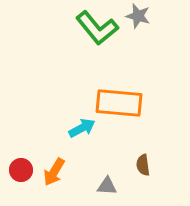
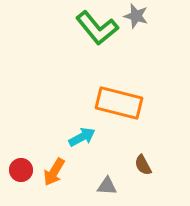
gray star: moved 2 px left
orange rectangle: rotated 9 degrees clockwise
cyan arrow: moved 9 px down
brown semicircle: rotated 20 degrees counterclockwise
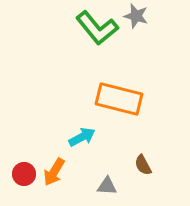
orange rectangle: moved 4 px up
red circle: moved 3 px right, 4 px down
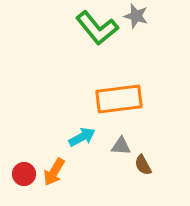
orange rectangle: rotated 21 degrees counterclockwise
gray triangle: moved 14 px right, 40 px up
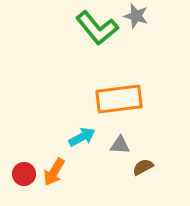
gray triangle: moved 1 px left, 1 px up
brown semicircle: moved 2 px down; rotated 90 degrees clockwise
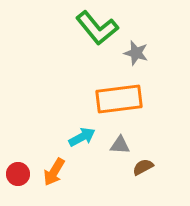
gray star: moved 37 px down
red circle: moved 6 px left
